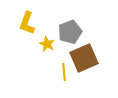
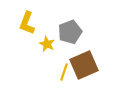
brown square: moved 7 px down
yellow line: rotated 24 degrees clockwise
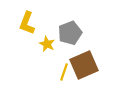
gray pentagon: moved 1 px down
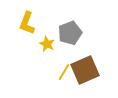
brown square: moved 1 px right, 5 px down
yellow line: rotated 12 degrees clockwise
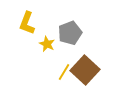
brown square: rotated 24 degrees counterclockwise
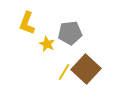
gray pentagon: rotated 15 degrees clockwise
brown square: moved 1 px right, 1 px up
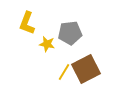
yellow star: rotated 14 degrees counterclockwise
brown square: rotated 20 degrees clockwise
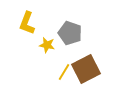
gray pentagon: rotated 25 degrees clockwise
yellow star: moved 1 px down
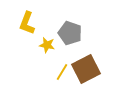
yellow line: moved 2 px left
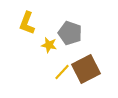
yellow star: moved 2 px right
yellow line: rotated 12 degrees clockwise
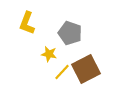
yellow star: moved 9 px down
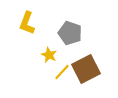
yellow star: moved 1 px down; rotated 14 degrees clockwise
